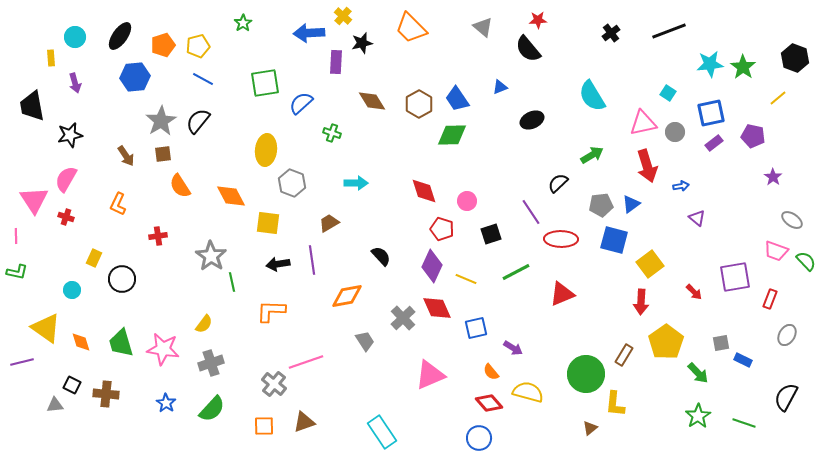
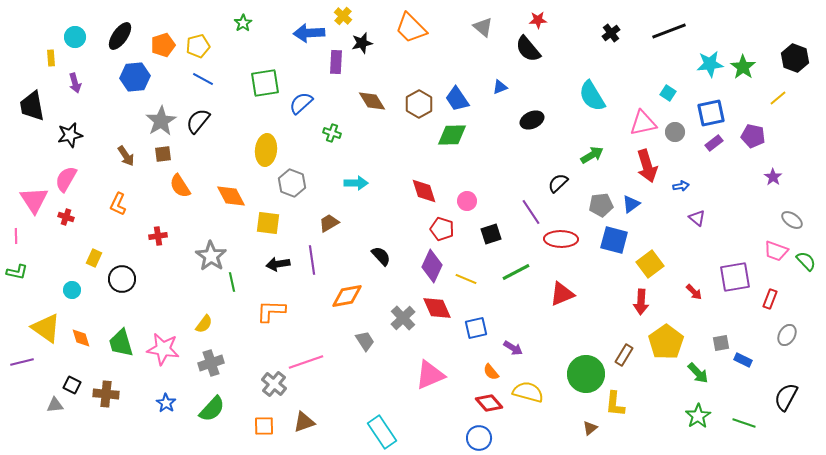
orange diamond at (81, 342): moved 4 px up
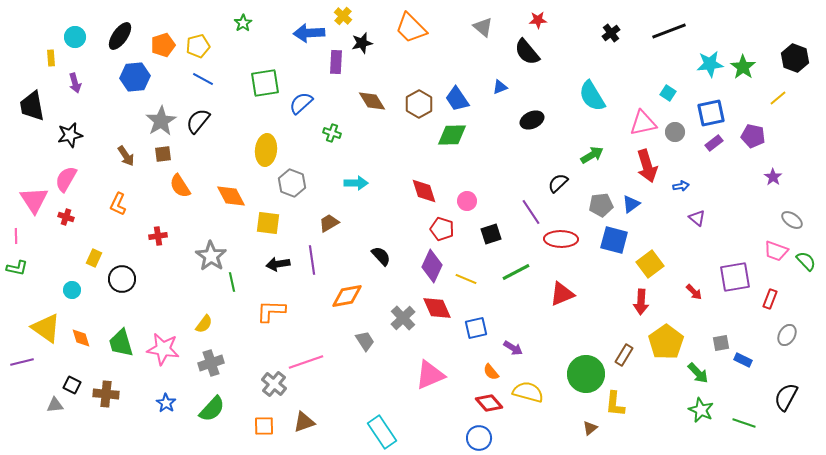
black semicircle at (528, 49): moved 1 px left, 3 px down
green L-shape at (17, 272): moved 4 px up
green star at (698, 416): moved 3 px right, 6 px up; rotated 15 degrees counterclockwise
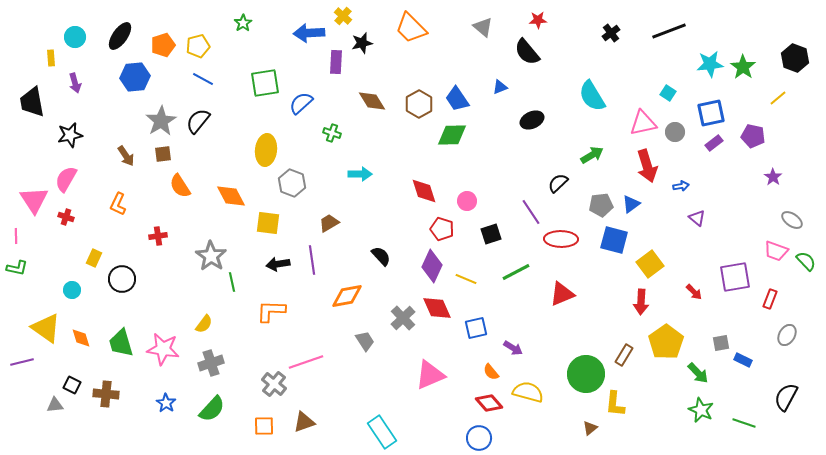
black trapezoid at (32, 106): moved 4 px up
cyan arrow at (356, 183): moved 4 px right, 9 px up
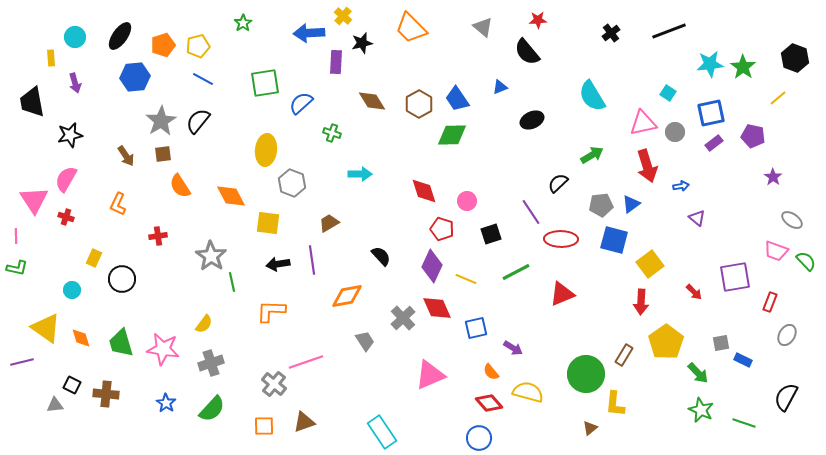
red rectangle at (770, 299): moved 3 px down
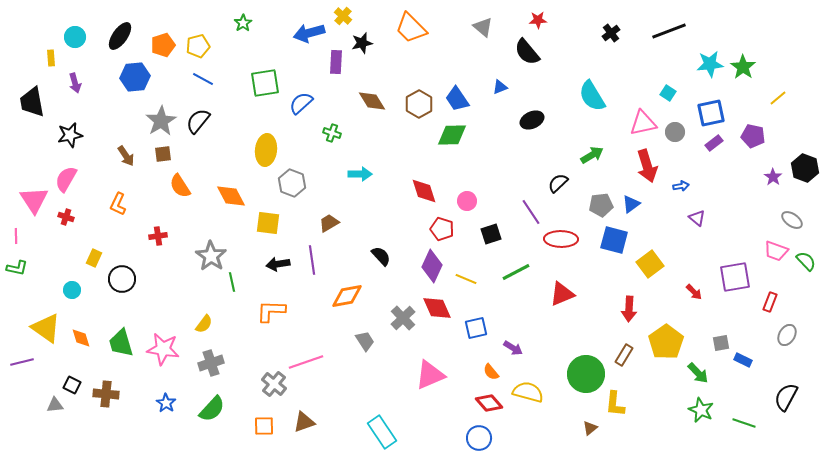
blue arrow at (309, 33): rotated 12 degrees counterclockwise
black hexagon at (795, 58): moved 10 px right, 110 px down
red arrow at (641, 302): moved 12 px left, 7 px down
